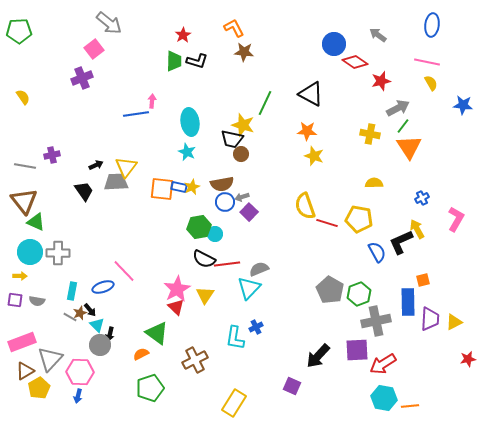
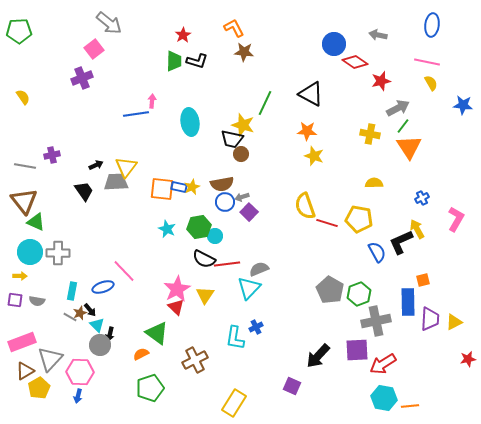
gray arrow at (378, 35): rotated 24 degrees counterclockwise
cyan star at (187, 152): moved 20 px left, 77 px down
cyan circle at (215, 234): moved 2 px down
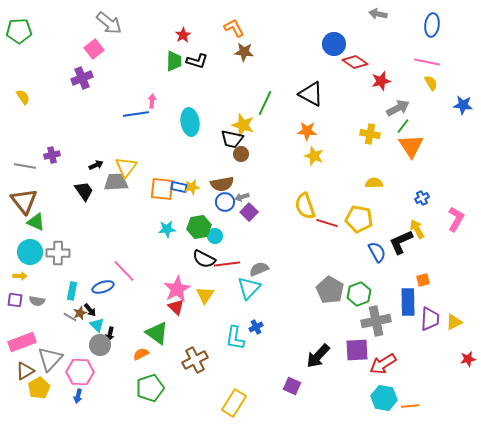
gray arrow at (378, 35): moved 21 px up
orange triangle at (409, 147): moved 2 px right, 1 px up
yellow star at (192, 187): rotated 14 degrees clockwise
cyan star at (167, 229): rotated 30 degrees counterclockwise
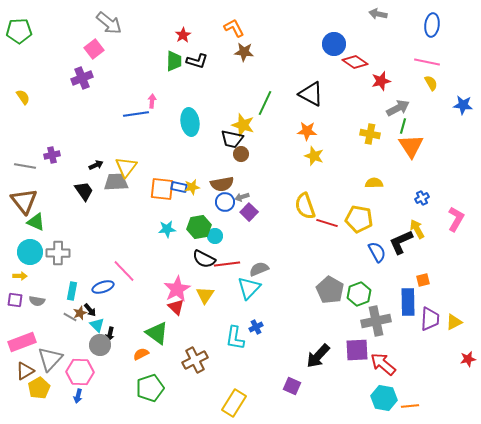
green line at (403, 126): rotated 21 degrees counterclockwise
red arrow at (383, 364): rotated 72 degrees clockwise
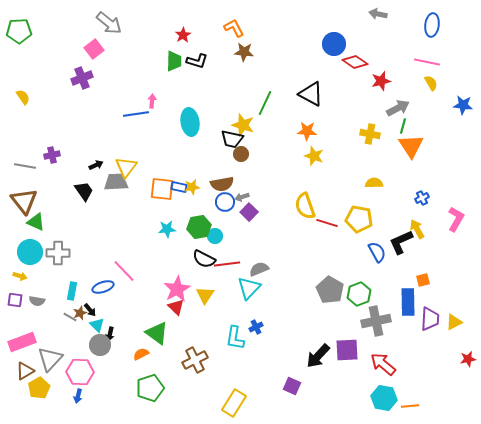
yellow arrow at (20, 276): rotated 16 degrees clockwise
purple square at (357, 350): moved 10 px left
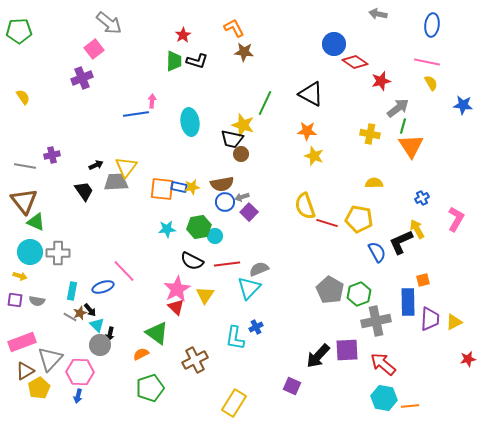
gray arrow at (398, 108): rotated 10 degrees counterclockwise
black semicircle at (204, 259): moved 12 px left, 2 px down
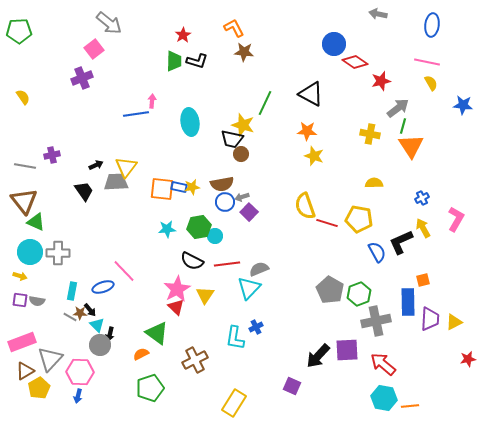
yellow arrow at (417, 229): moved 6 px right, 1 px up
purple square at (15, 300): moved 5 px right
brown star at (80, 313): rotated 24 degrees clockwise
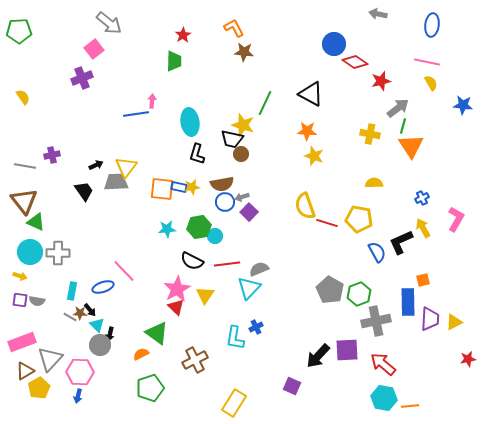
black L-shape at (197, 61): moved 93 px down; rotated 90 degrees clockwise
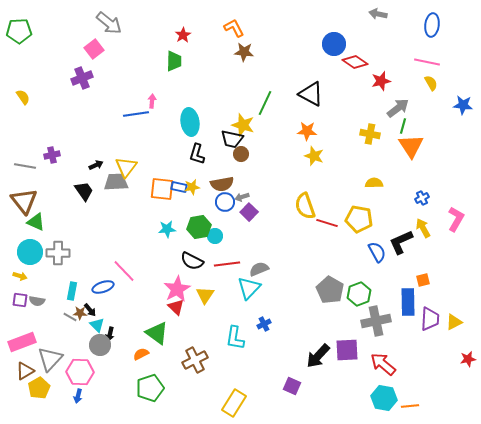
blue cross at (256, 327): moved 8 px right, 3 px up
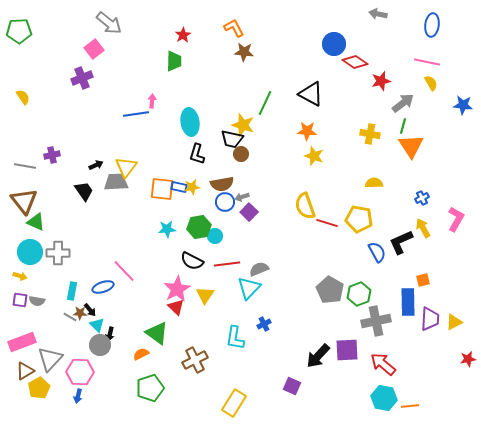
gray arrow at (398, 108): moved 5 px right, 5 px up
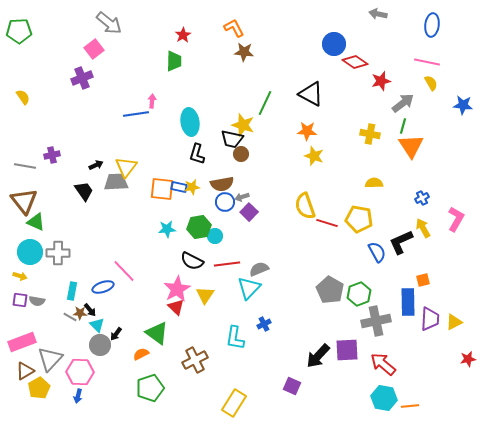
black arrow at (110, 334): moved 6 px right; rotated 24 degrees clockwise
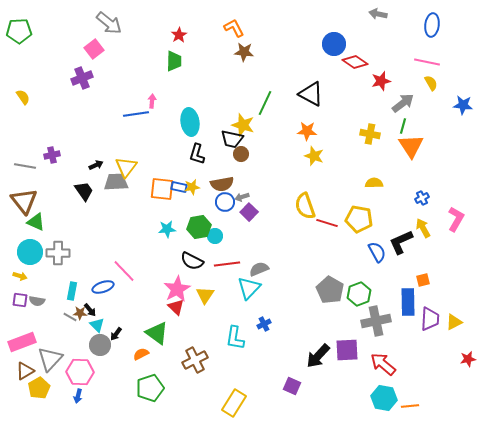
red star at (183, 35): moved 4 px left
